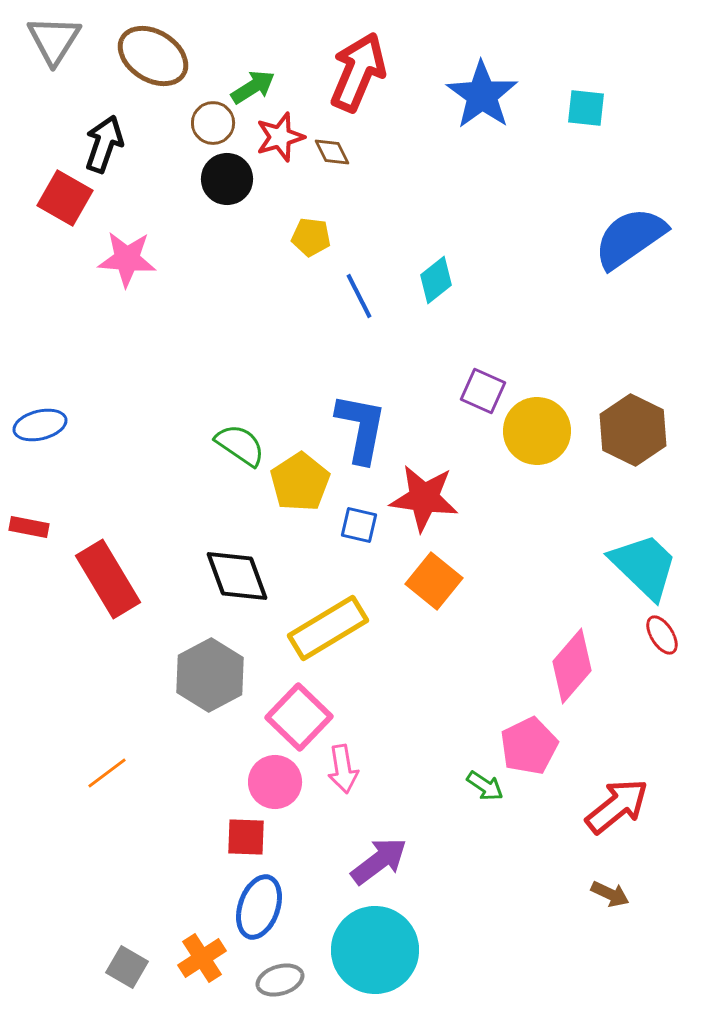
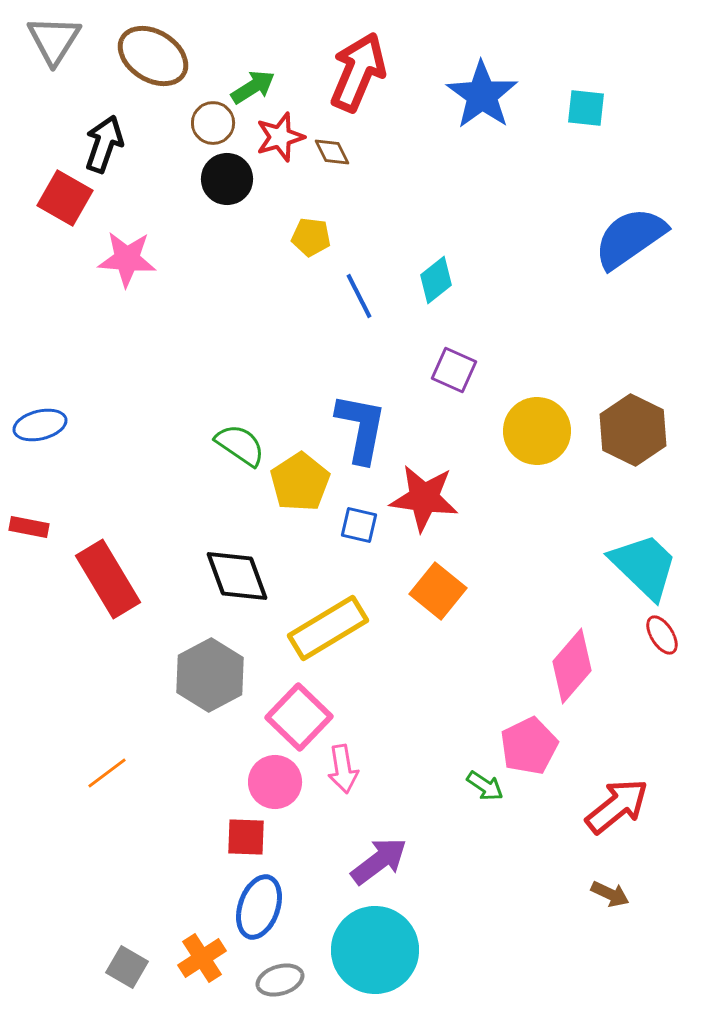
purple square at (483, 391): moved 29 px left, 21 px up
orange square at (434, 581): moved 4 px right, 10 px down
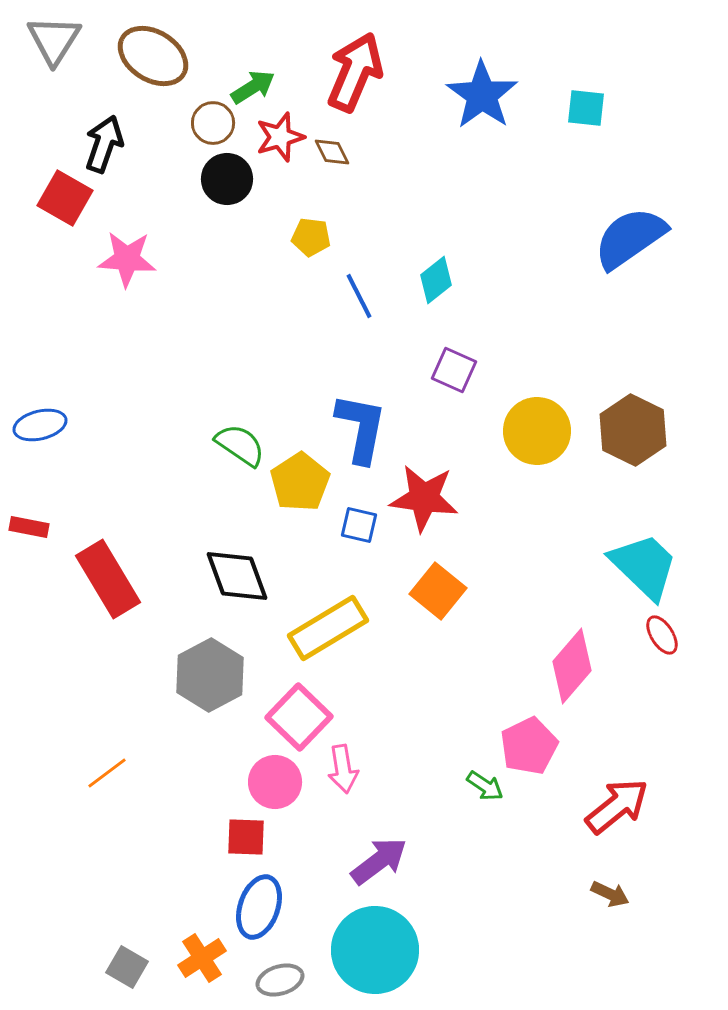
red arrow at (358, 72): moved 3 px left
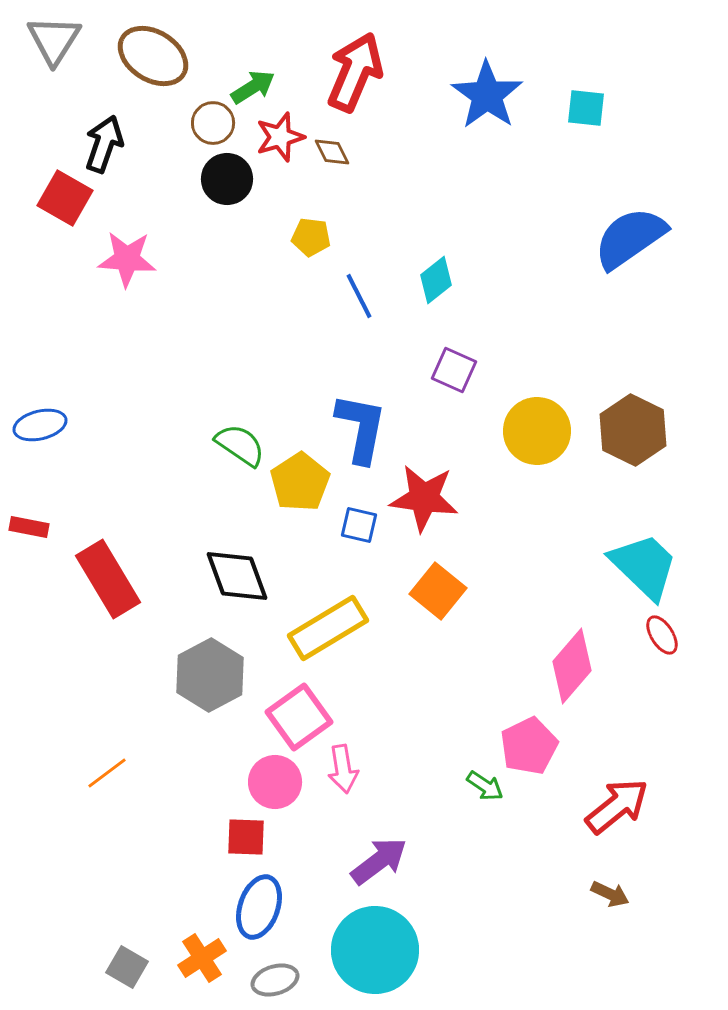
blue star at (482, 95): moved 5 px right
pink square at (299, 717): rotated 10 degrees clockwise
gray ellipse at (280, 980): moved 5 px left
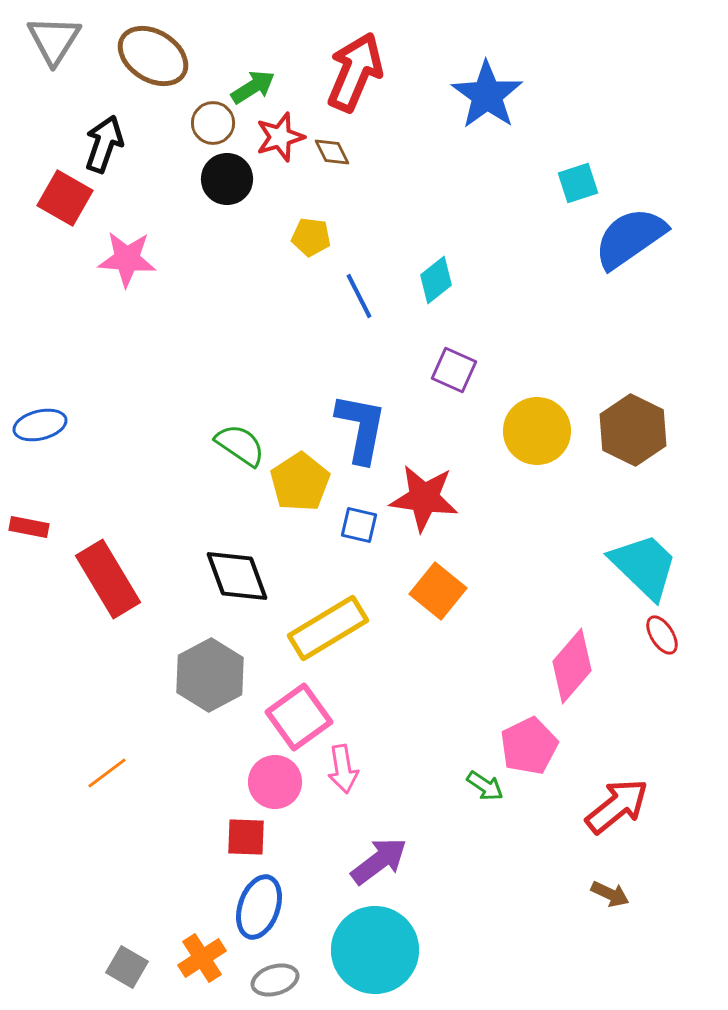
cyan square at (586, 108): moved 8 px left, 75 px down; rotated 24 degrees counterclockwise
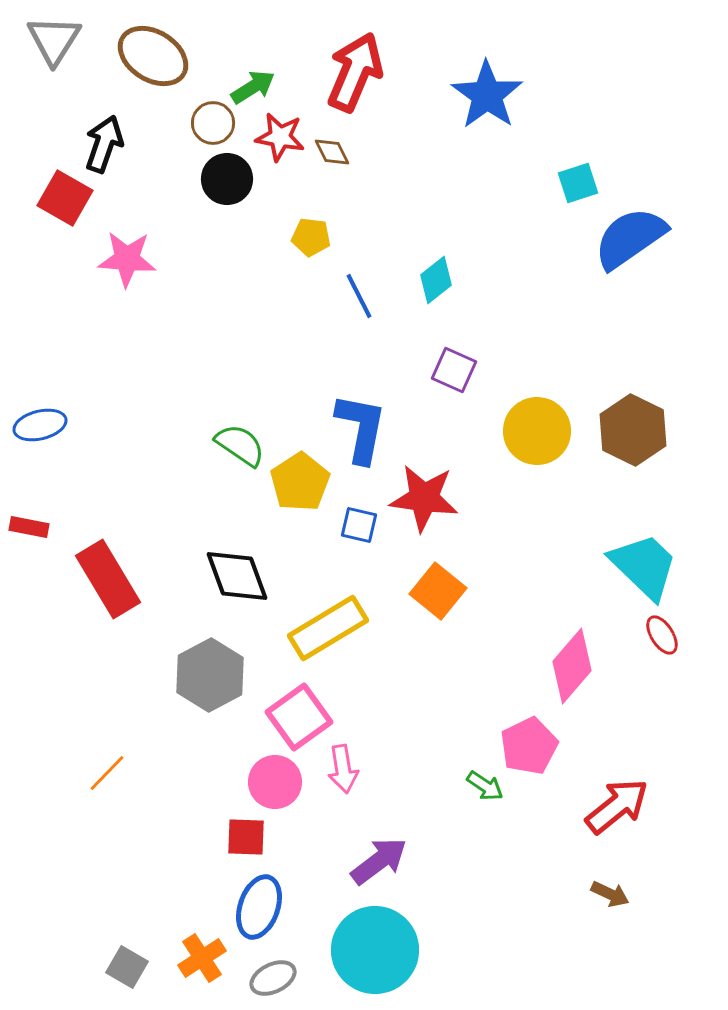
red star at (280, 137): rotated 27 degrees clockwise
orange line at (107, 773): rotated 9 degrees counterclockwise
gray ellipse at (275, 980): moved 2 px left, 2 px up; rotated 9 degrees counterclockwise
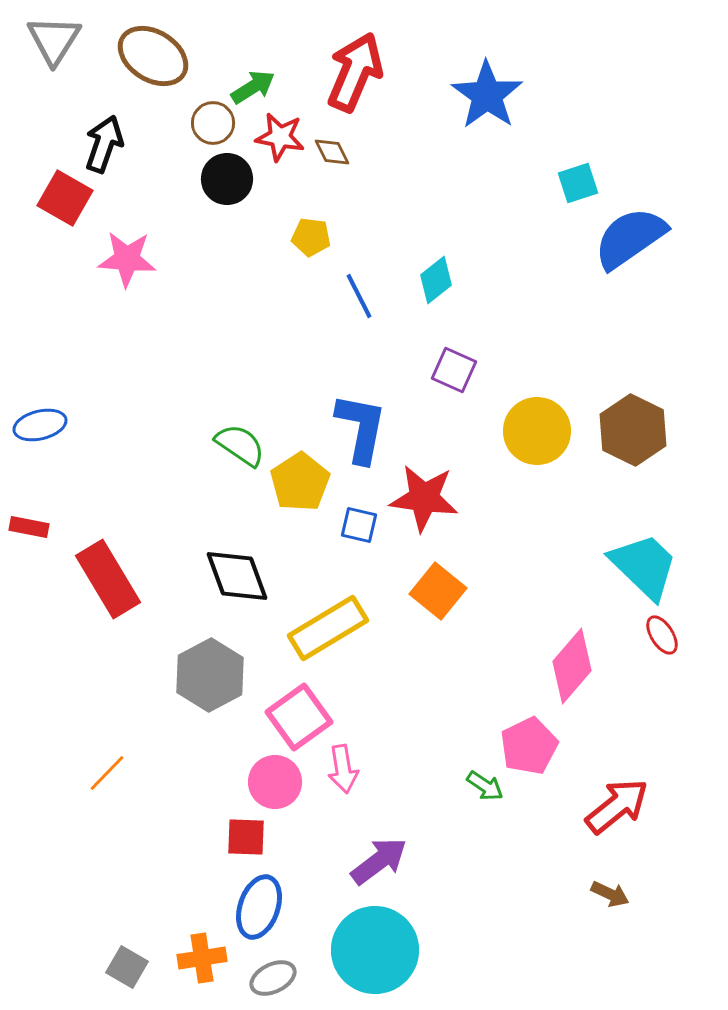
orange cross at (202, 958): rotated 24 degrees clockwise
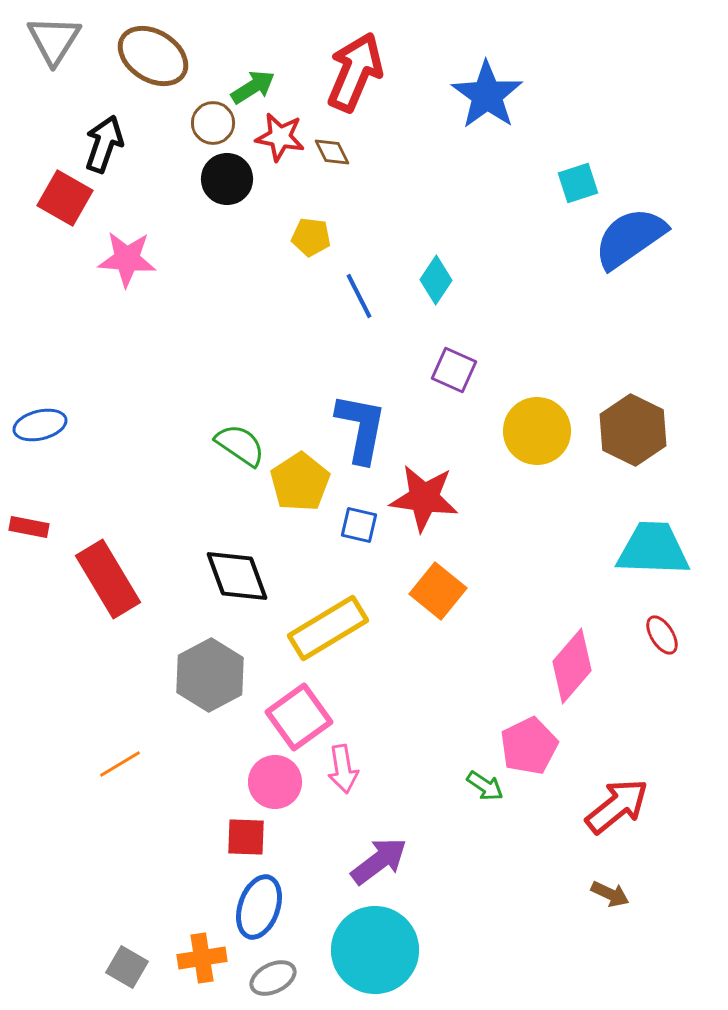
cyan diamond at (436, 280): rotated 18 degrees counterclockwise
cyan trapezoid at (644, 566): moved 9 px right, 17 px up; rotated 42 degrees counterclockwise
orange line at (107, 773): moved 13 px right, 9 px up; rotated 15 degrees clockwise
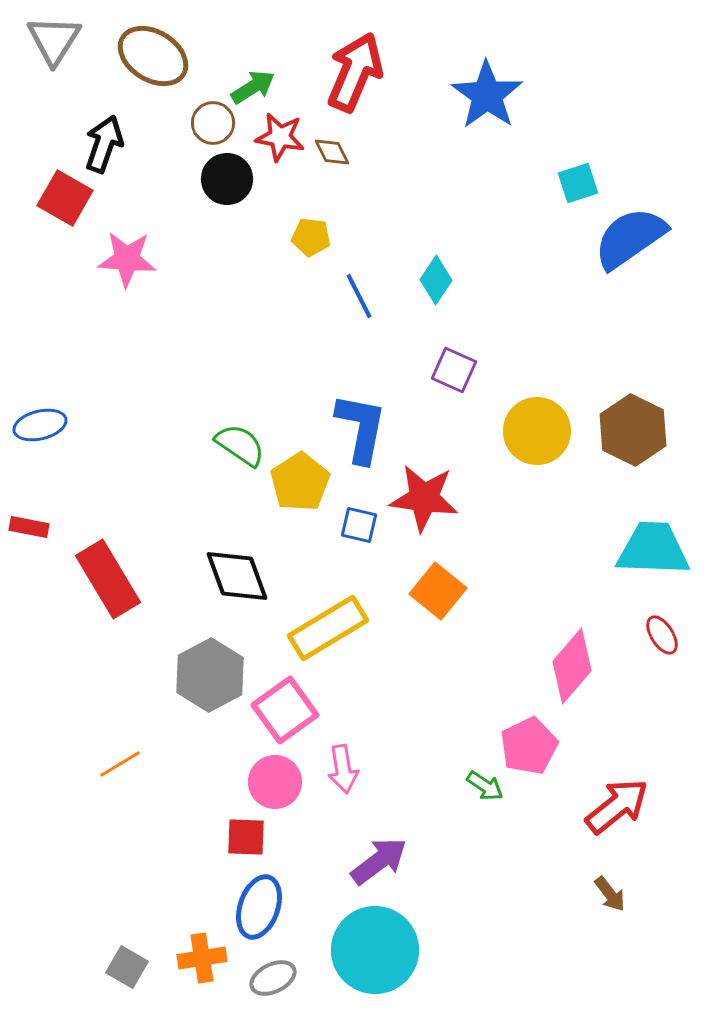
pink square at (299, 717): moved 14 px left, 7 px up
brown arrow at (610, 894): rotated 27 degrees clockwise
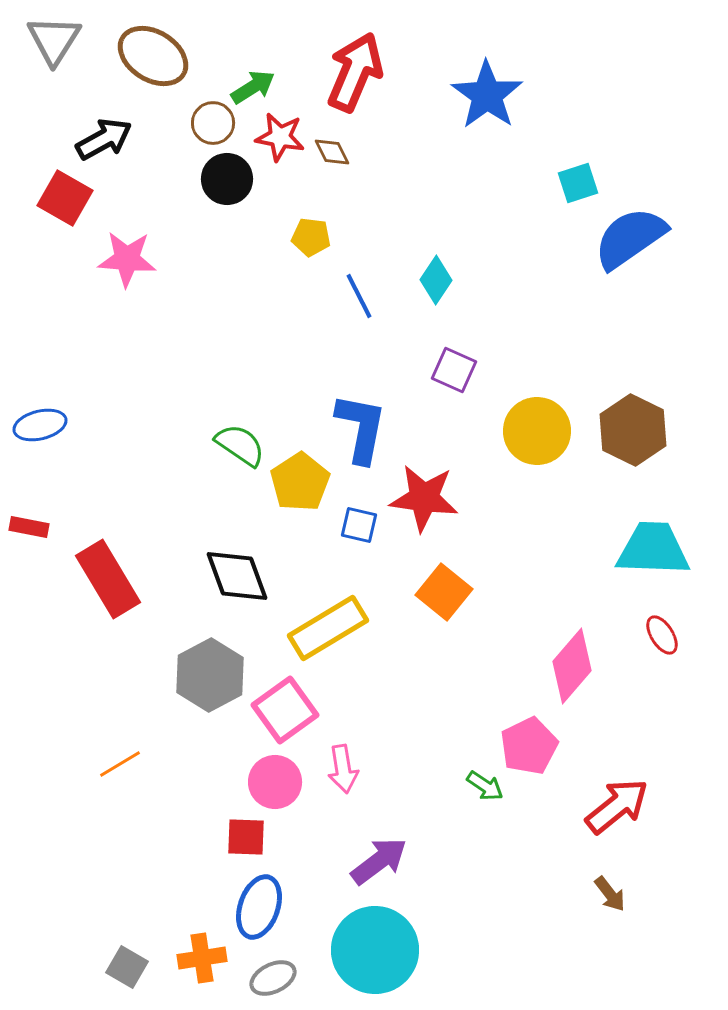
black arrow at (104, 144): moved 5 px up; rotated 42 degrees clockwise
orange square at (438, 591): moved 6 px right, 1 px down
